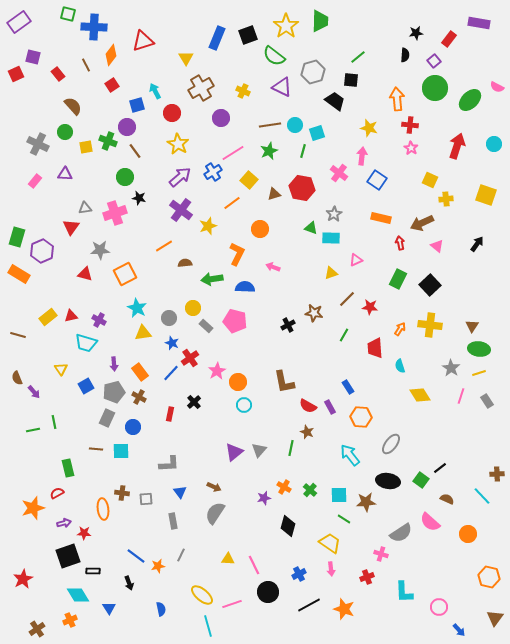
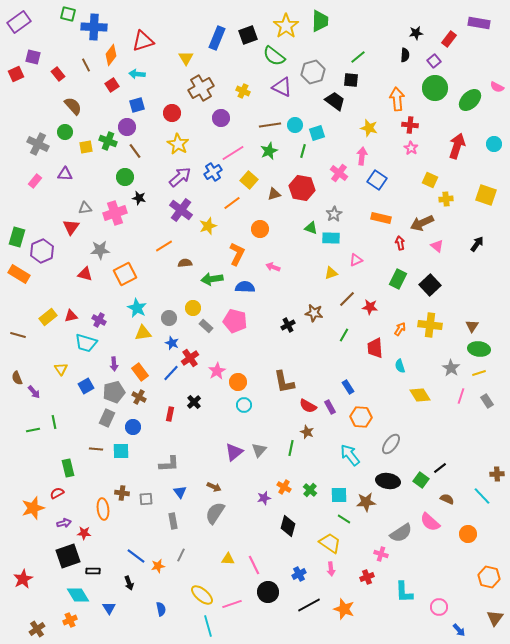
cyan arrow at (155, 91): moved 18 px left, 17 px up; rotated 56 degrees counterclockwise
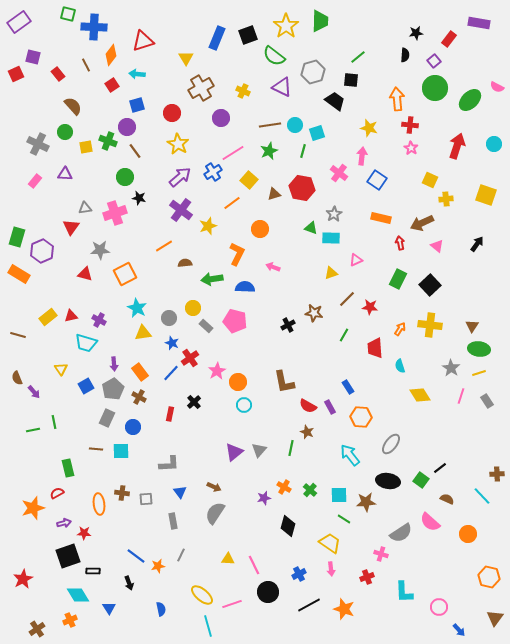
gray pentagon at (114, 392): moved 1 px left, 3 px up; rotated 15 degrees counterclockwise
orange ellipse at (103, 509): moved 4 px left, 5 px up
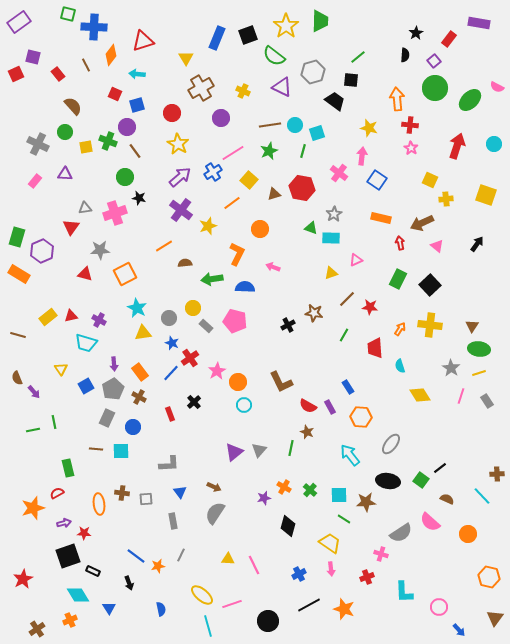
black star at (416, 33): rotated 24 degrees counterclockwise
red square at (112, 85): moved 3 px right, 9 px down; rotated 32 degrees counterclockwise
brown L-shape at (284, 382): moved 3 px left; rotated 15 degrees counterclockwise
red rectangle at (170, 414): rotated 32 degrees counterclockwise
black rectangle at (93, 571): rotated 24 degrees clockwise
black circle at (268, 592): moved 29 px down
